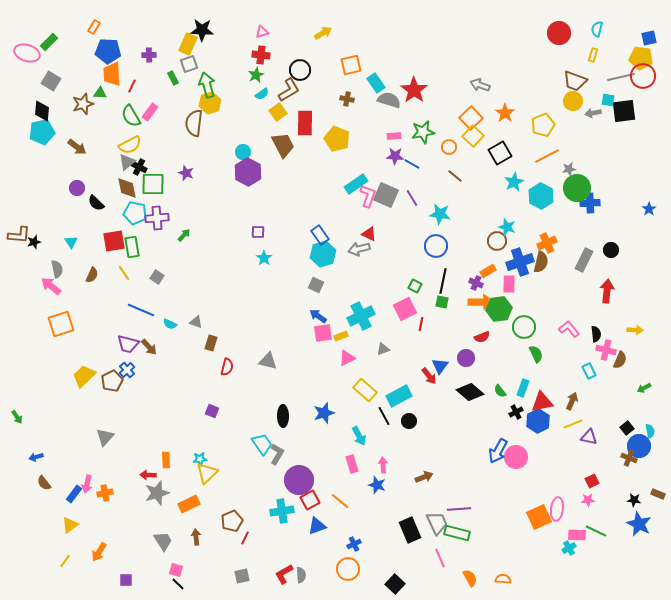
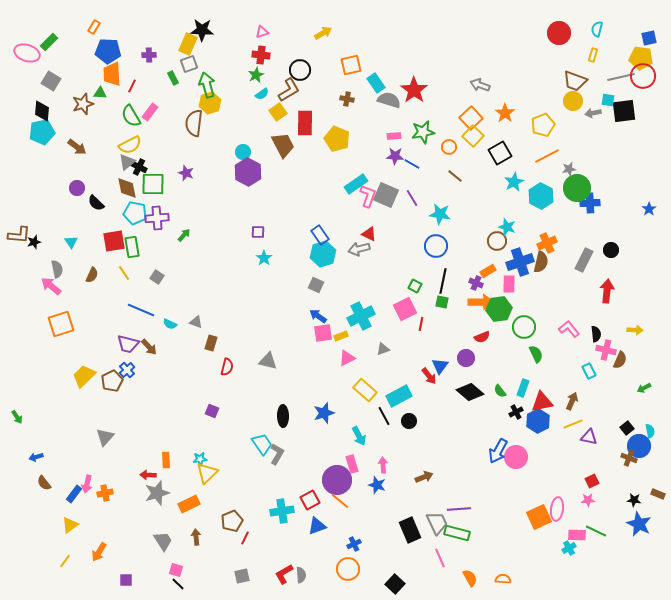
purple circle at (299, 480): moved 38 px right
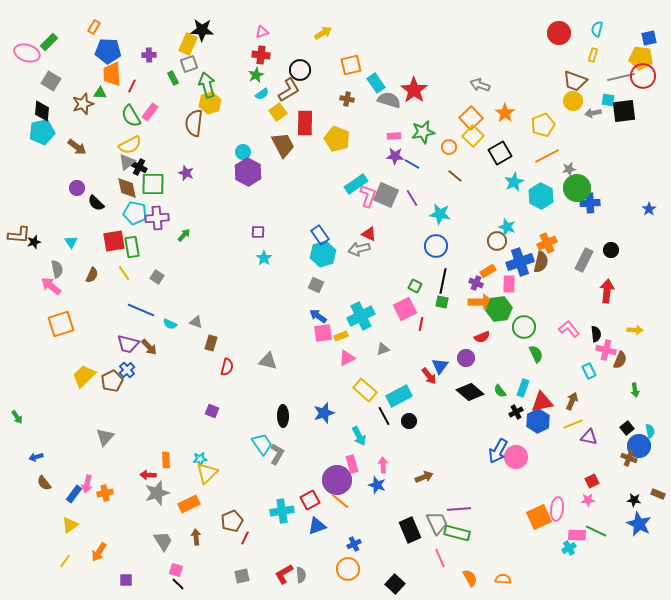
green arrow at (644, 388): moved 9 px left, 2 px down; rotated 72 degrees counterclockwise
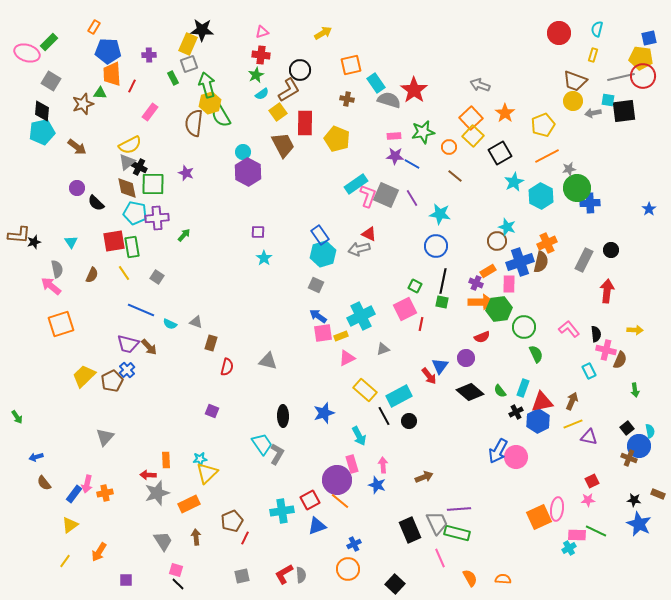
green semicircle at (131, 116): moved 90 px right
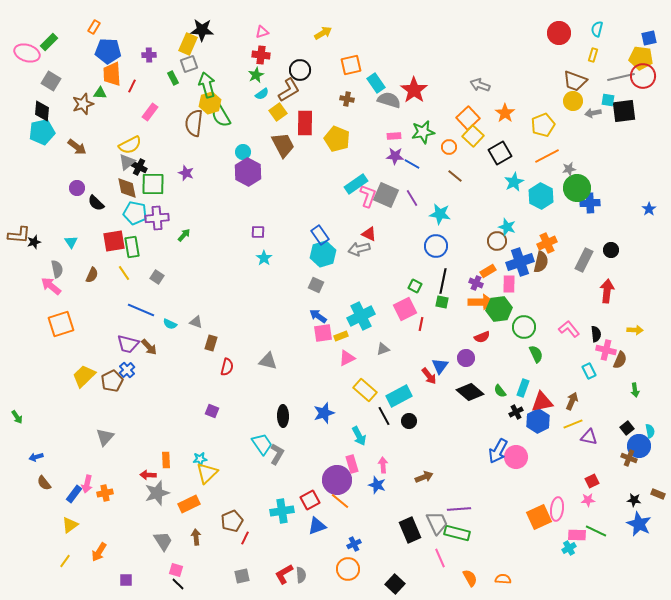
orange square at (471, 118): moved 3 px left
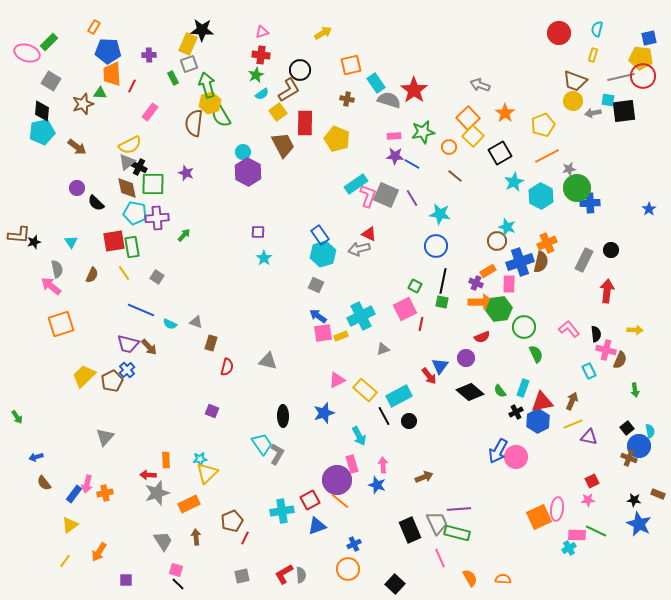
pink triangle at (347, 358): moved 10 px left, 22 px down
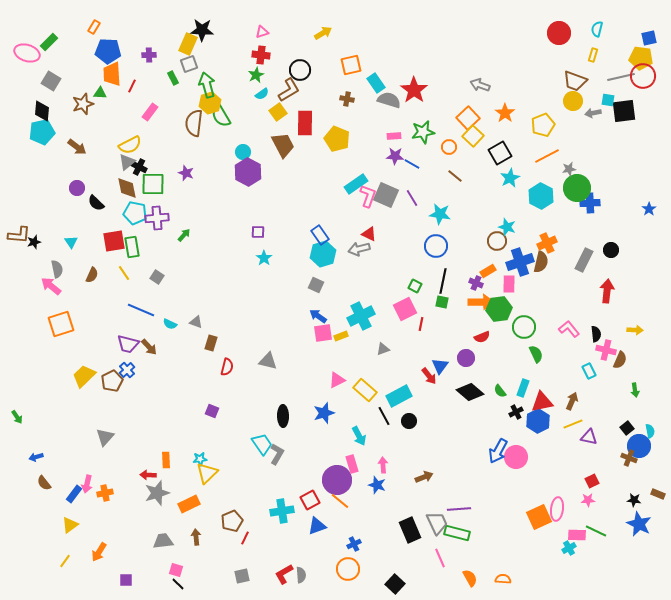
cyan star at (514, 182): moved 4 px left, 4 px up
gray trapezoid at (163, 541): rotated 65 degrees counterclockwise
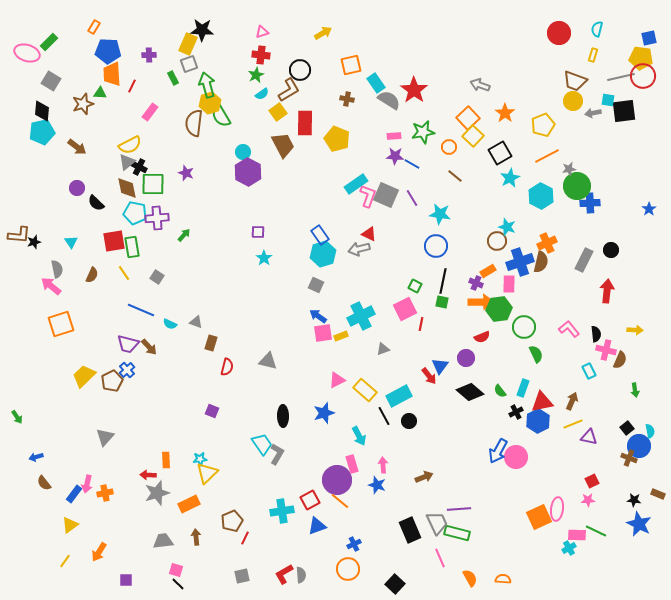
gray semicircle at (389, 100): rotated 15 degrees clockwise
green circle at (577, 188): moved 2 px up
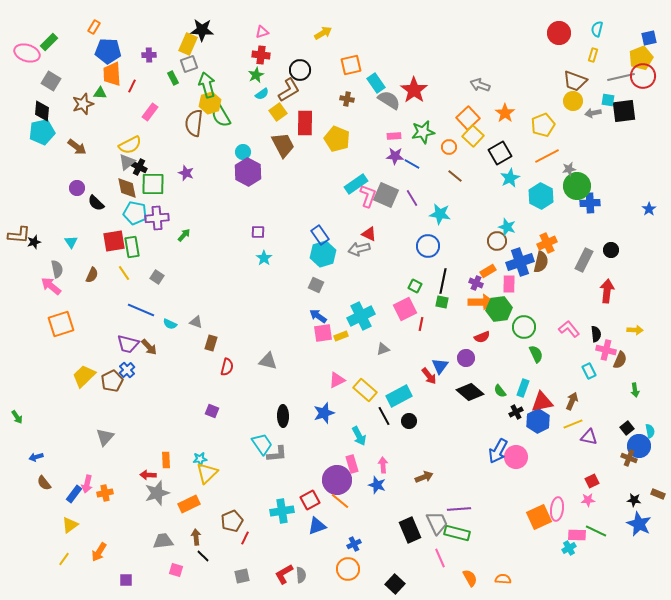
yellow pentagon at (641, 58): rotated 30 degrees counterclockwise
blue circle at (436, 246): moved 8 px left
gray L-shape at (277, 454): rotated 55 degrees clockwise
yellow line at (65, 561): moved 1 px left, 2 px up
black line at (178, 584): moved 25 px right, 28 px up
